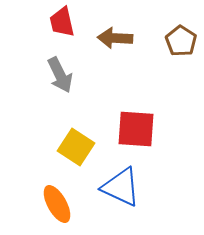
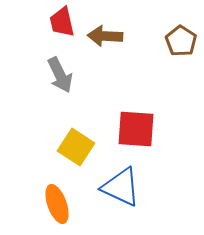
brown arrow: moved 10 px left, 2 px up
orange ellipse: rotated 9 degrees clockwise
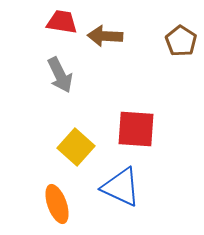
red trapezoid: rotated 112 degrees clockwise
yellow square: rotated 9 degrees clockwise
